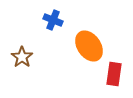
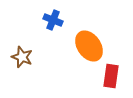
brown star: rotated 15 degrees counterclockwise
red rectangle: moved 3 px left, 2 px down
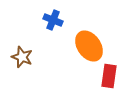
red rectangle: moved 2 px left
